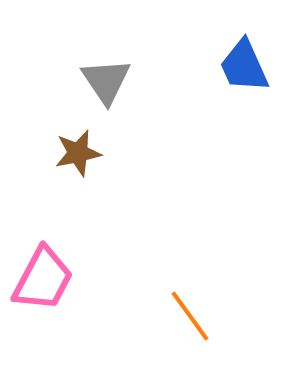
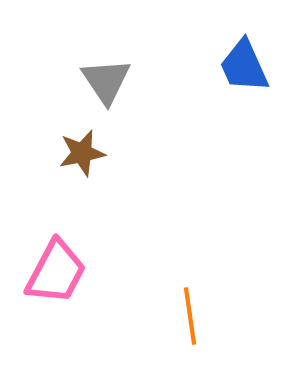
brown star: moved 4 px right
pink trapezoid: moved 13 px right, 7 px up
orange line: rotated 28 degrees clockwise
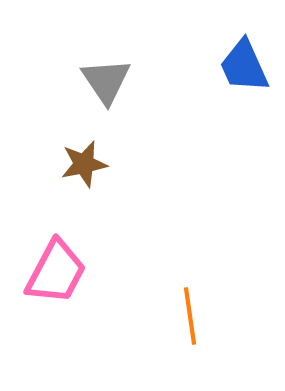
brown star: moved 2 px right, 11 px down
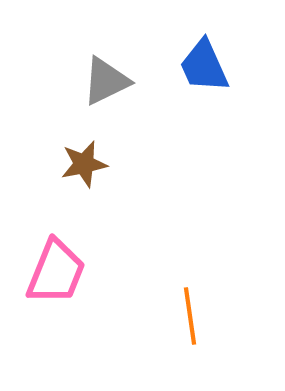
blue trapezoid: moved 40 px left
gray triangle: rotated 38 degrees clockwise
pink trapezoid: rotated 6 degrees counterclockwise
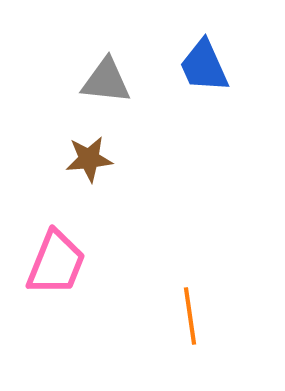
gray triangle: rotated 32 degrees clockwise
brown star: moved 5 px right, 5 px up; rotated 6 degrees clockwise
pink trapezoid: moved 9 px up
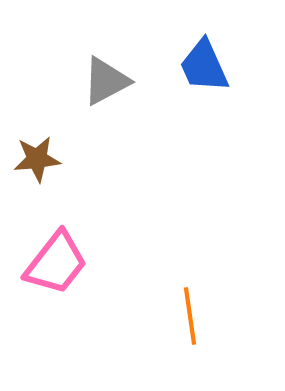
gray triangle: rotated 34 degrees counterclockwise
brown star: moved 52 px left
pink trapezoid: rotated 16 degrees clockwise
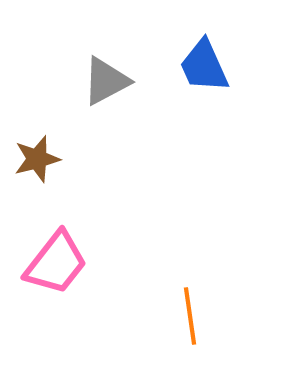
brown star: rotated 9 degrees counterclockwise
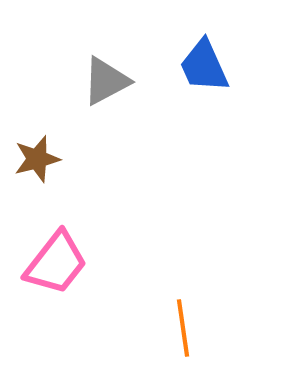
orange line: moved 7 px left, 12 px down
